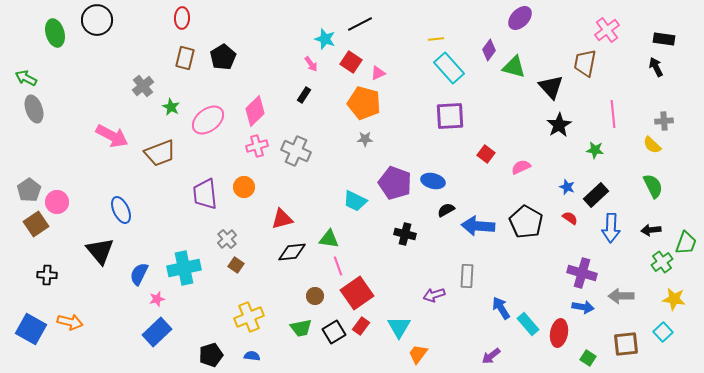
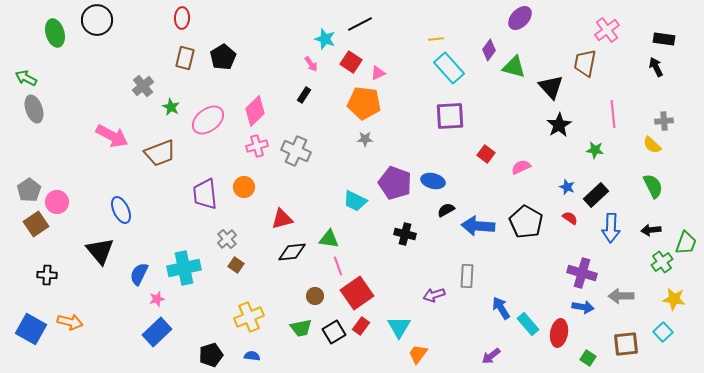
orange pentagon at (364, 103): rotated 8 degrees counterclockwise
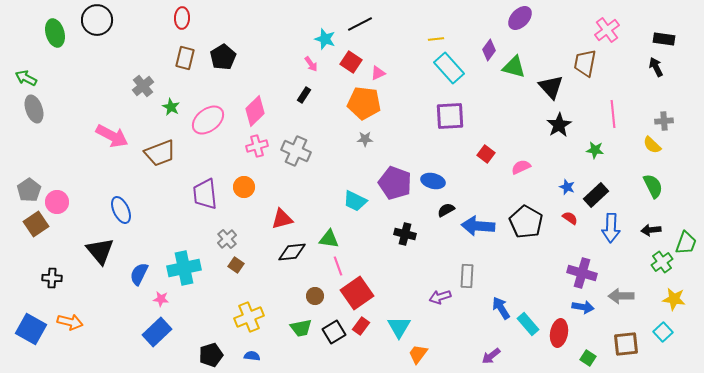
black cross at (47, 275): moved 5 px right, 3 px down
purple arrow at (434, 295): moved 6 px right, 2 px down
pink star at (157, 299): moved 4 px right; rotated 21 degrees clockwise
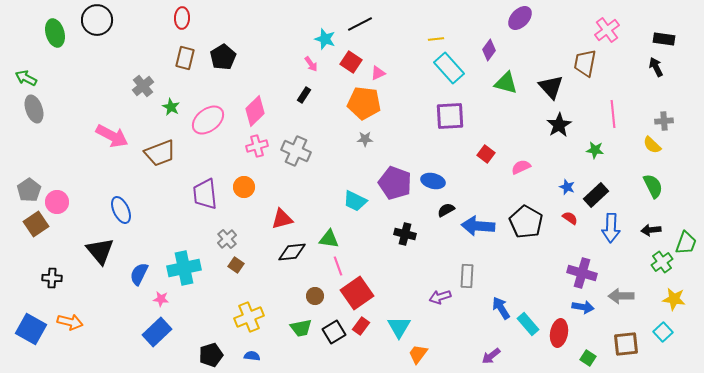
green triangle at (514, 67): moved 8 px left, 16 px down
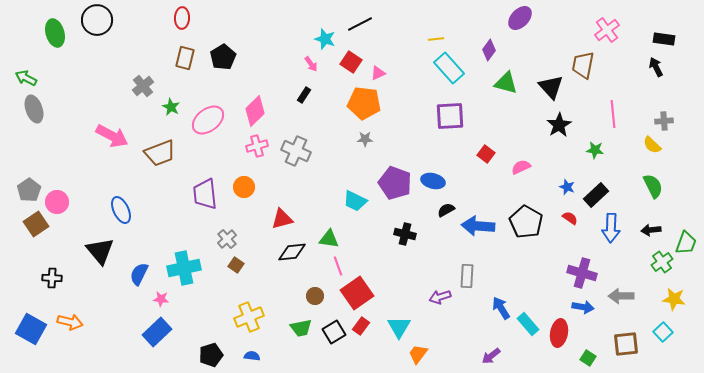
brown trapezoid at (585, 63): moved 2 px left, 2 px down
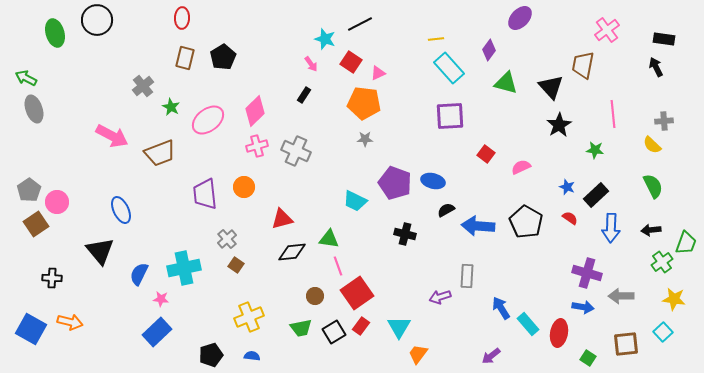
purple cross at (582, 273): moved 5 px right
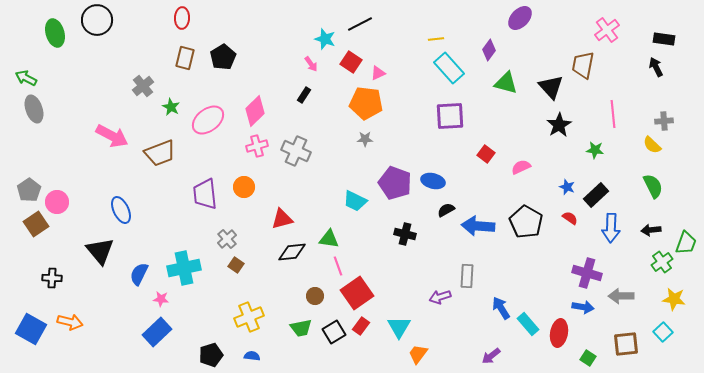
orange pentagon at (364, 103): moved 2 px right
